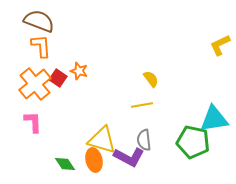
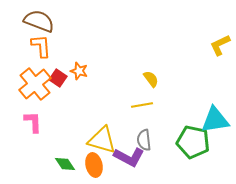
cyan triangle: moved 1 px right, 1 px down
orange ellipse: moved 5 px down
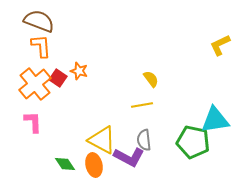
yellow triangle: rotated 12 degrees clockwise
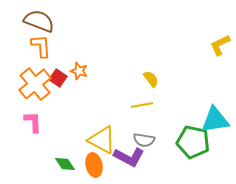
gray semicircle: rotated 75 degrees counterclockwise
